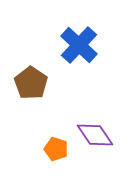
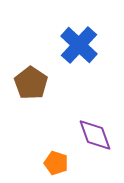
purple diamond: rotated 15 degrees clockwise
orange pentagon: moved 14 px down
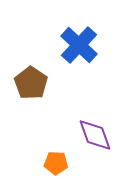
orange pentagon: rotated 15 degrees counterclockwise
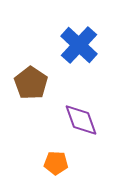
purple diamond: moved 14 px left, 15 px up
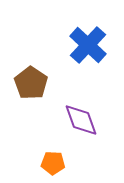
blue cross: moved 9 px right
orange pentagon: moved 3 px left
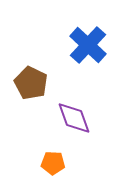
brown pentagon: rotated 8 degrees counterclockwise
purple diamond: moved 7 px left, 2 px up
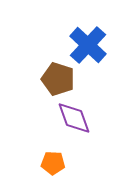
brown pentagon: moved 27 px right, 4 px up; rotated 8 degrees counterclockwise
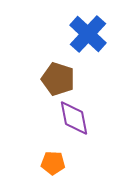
blue cross: moved 11 px up
purple diamond: rotated 9 degrees clockwise
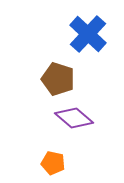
purple diamond: rotated 39 degrees counterclockwise
orange pentagon: rotated 10 degrees clockwise
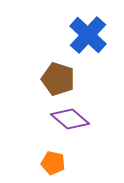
blue cross: moved 1 px down
purple diamond: moved 4 px left, 1 px down
